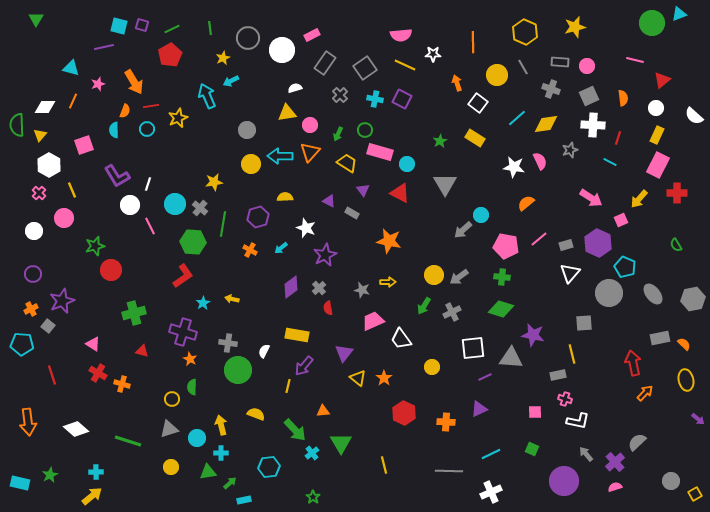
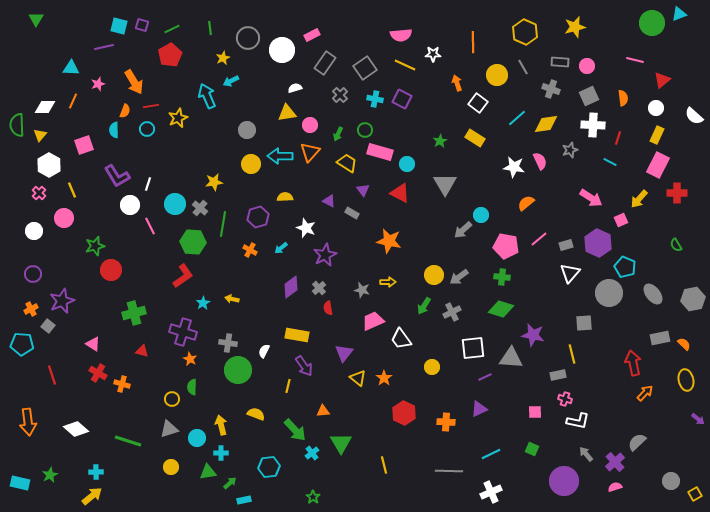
cyan triangle at (71, 68): rotated 12 degrees counterclockwise
purple arrow at (304, 366): rotated 75 degrees counterclockwise
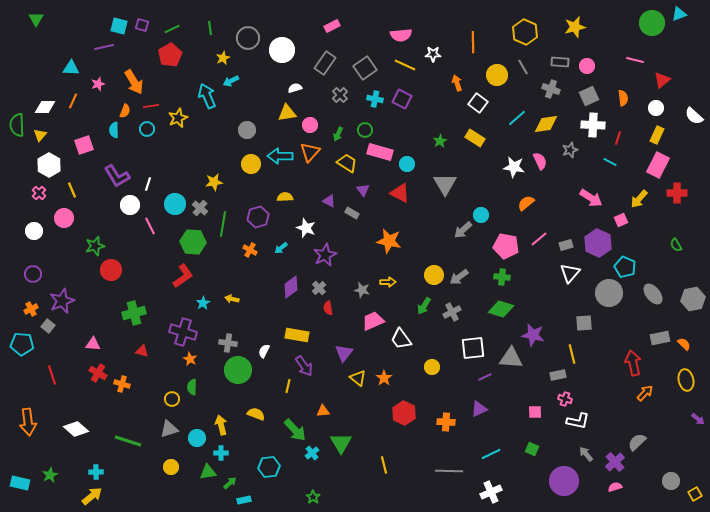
pink rectangle at (312, 35): moved 20 px right, 9 px up
pink triangle at (93, 344): rotated 28 degrees counterclockwise
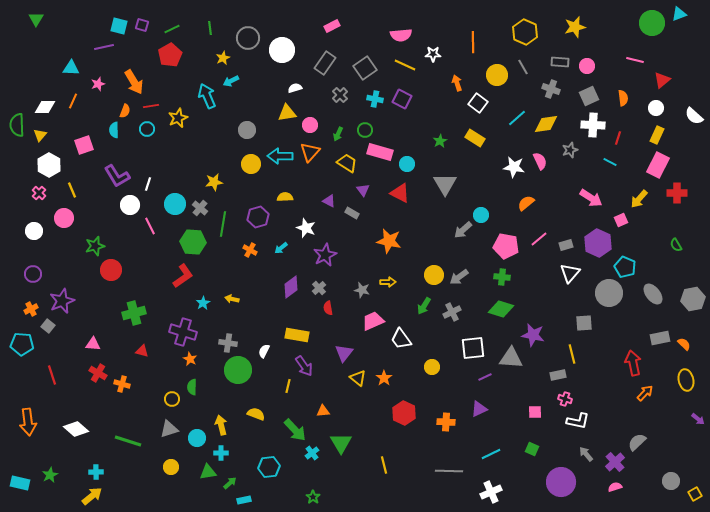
purple circle at (564, 481): moved 3 px left, 1 px down
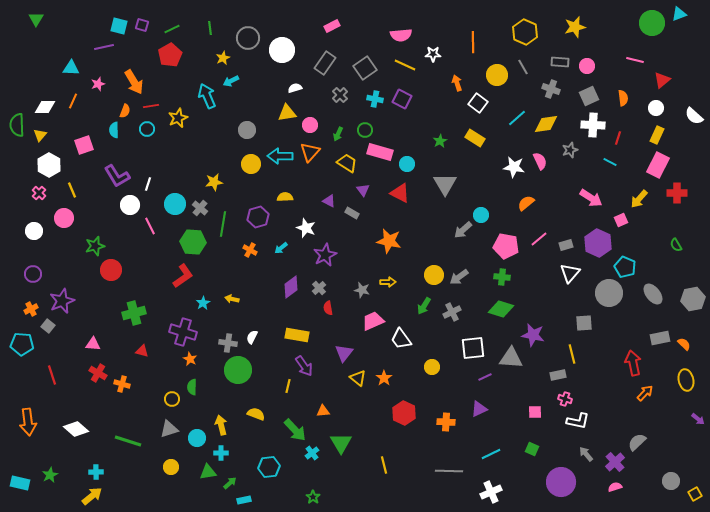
white semicircle at (264, 351): moved 12 px left, 14 px up
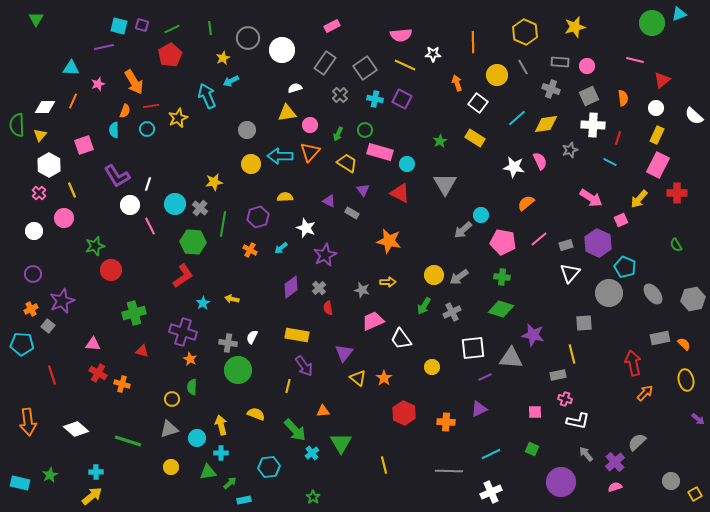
pink pentagon at (506, 246): moved 3 px left, 4 px up
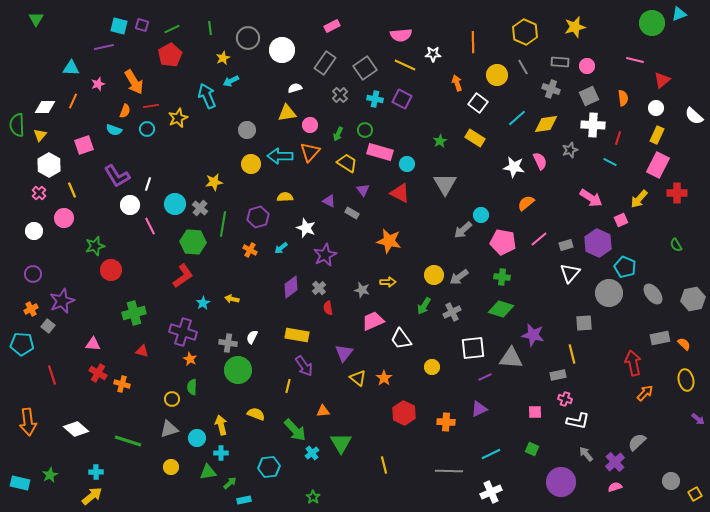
cyan semicircle at (114, 130): rotated 70 degrees counterclockwise
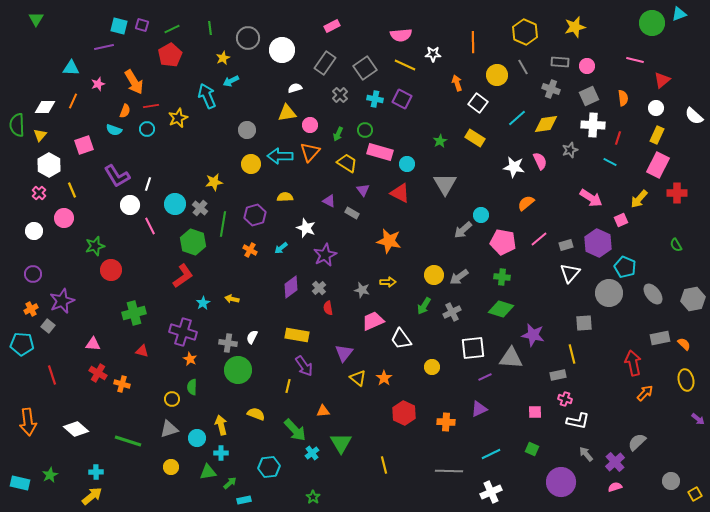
purple hexagon at (258, 217): moved 3 px left, 2 px up
green hexagon at (193, 242): rotated 15 degrees clockwise
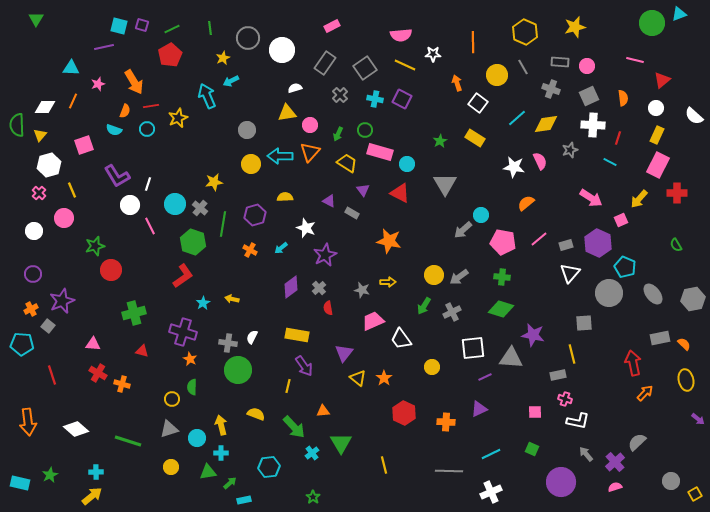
white hexagon at (49, 165): rotated 15 degrees clockwise
green arrow at (295, 430): moved 1 px left, 3 px up
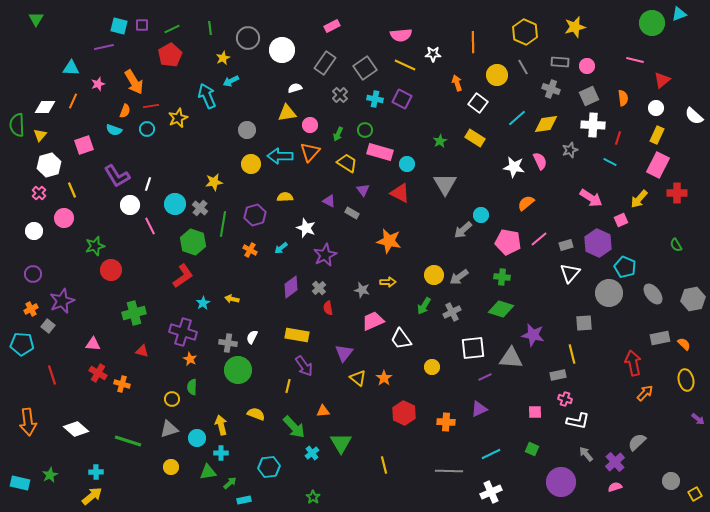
purple square at (142, 25): rotated 16 degrees counterclockwise
pink pentagon at (503, 242): moved 5 px right
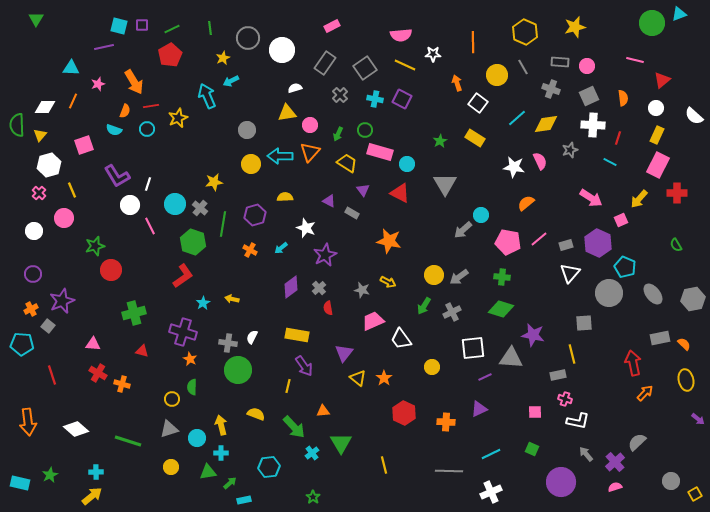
yellow arrow at (388, 282): rotated 28 degrees clockwise
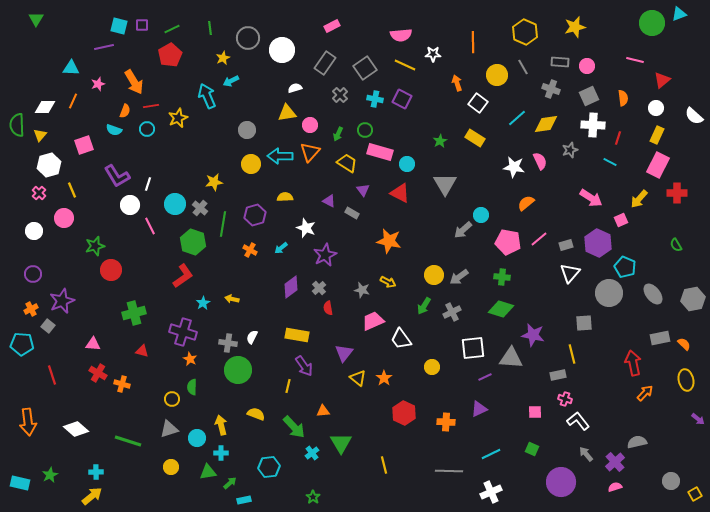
white L-shape at (578, 421): rotated 140 degrees counterclockwise
gray semicircle at (637, 442): rotated 30 degrees clockwise
